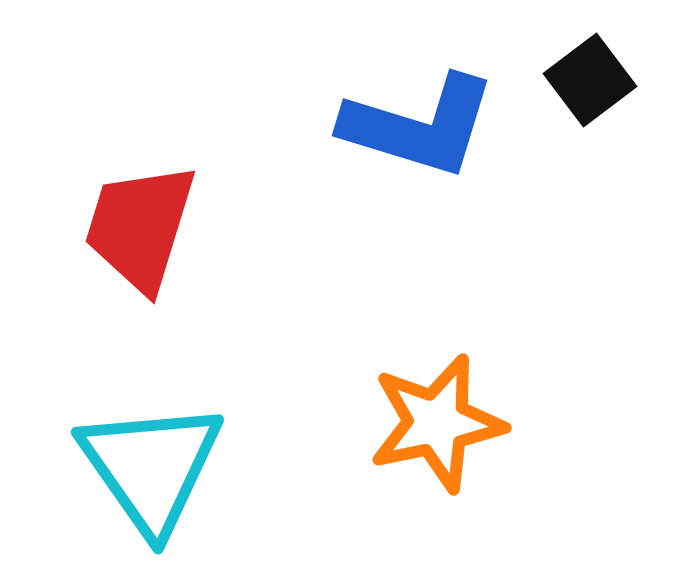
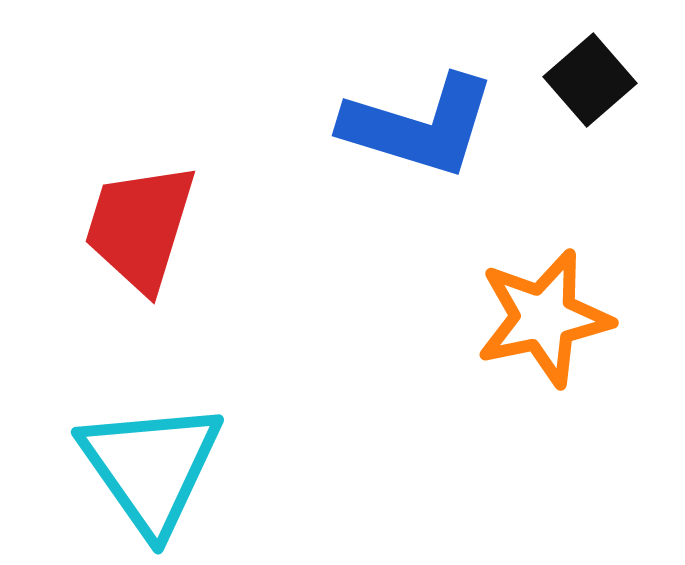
black square: rotated 4 degrees counterclockwise
orange star: moved 107 px right, 105 px up
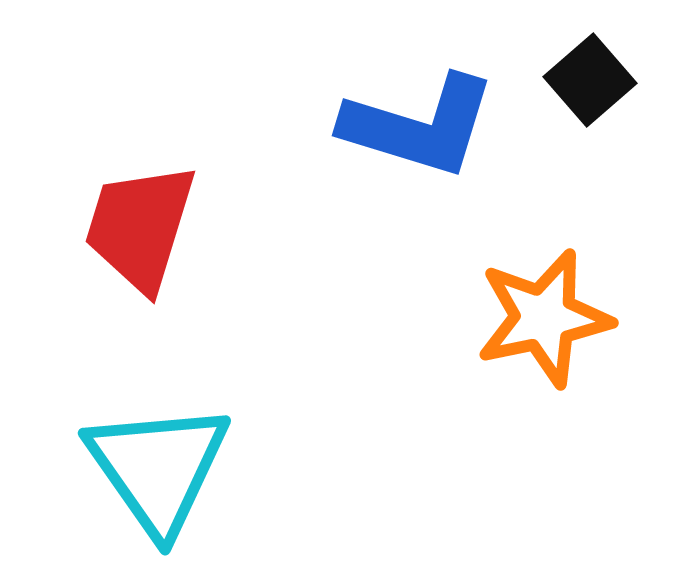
cyan triangle: moved 7 px right, 1 px down
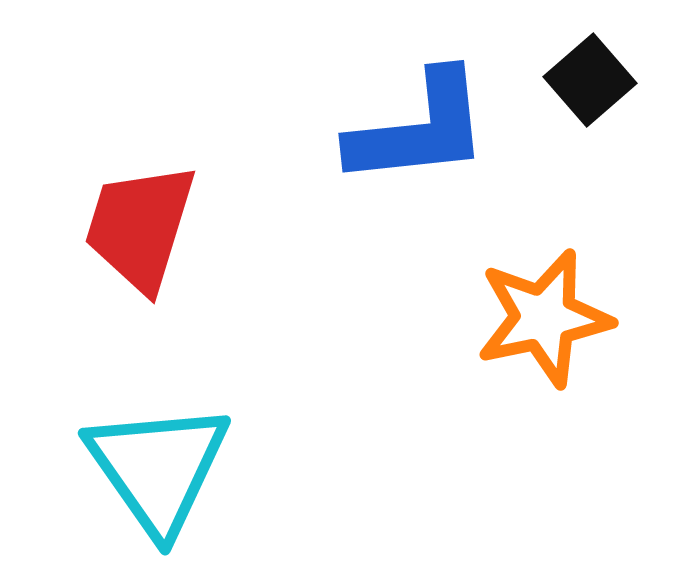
blue L-shape: moved 3 px down; rotated 23 degrees counterclockwise
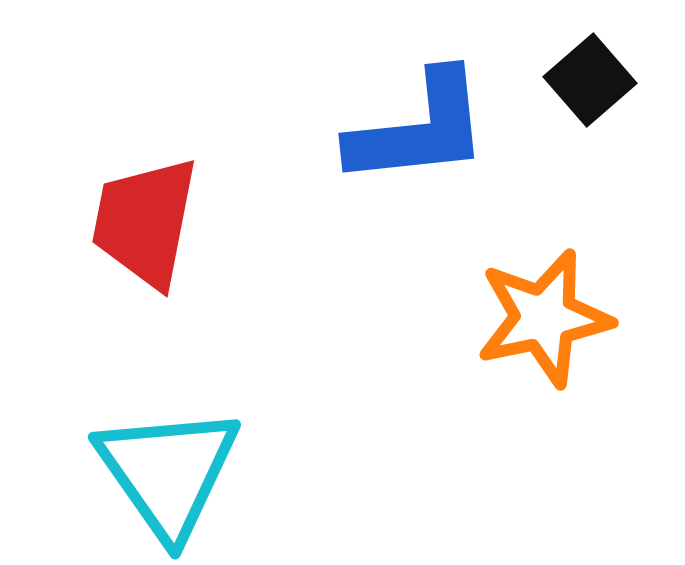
red trapezoid: moved 5 px right, 5 px up; rotated 6 degrees counterclockwise
cyan triangle: moved 10 px right, 4 px down
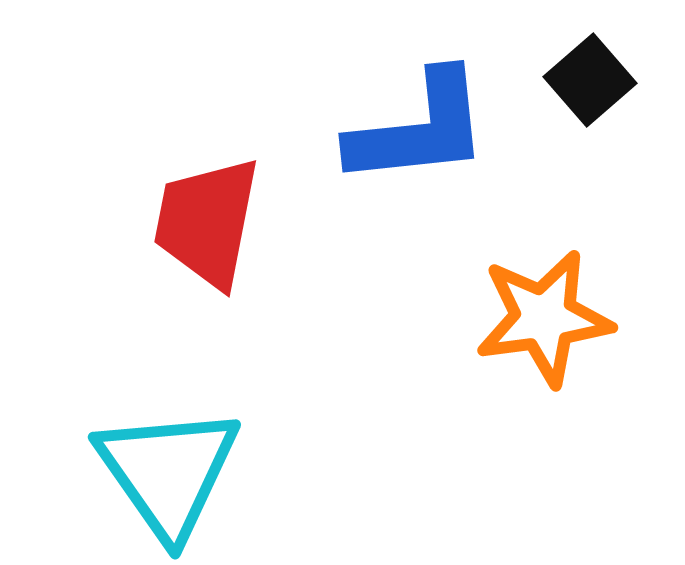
red trapezoid: moved 62 px right
orange star: rotated 4 degrees clockwise
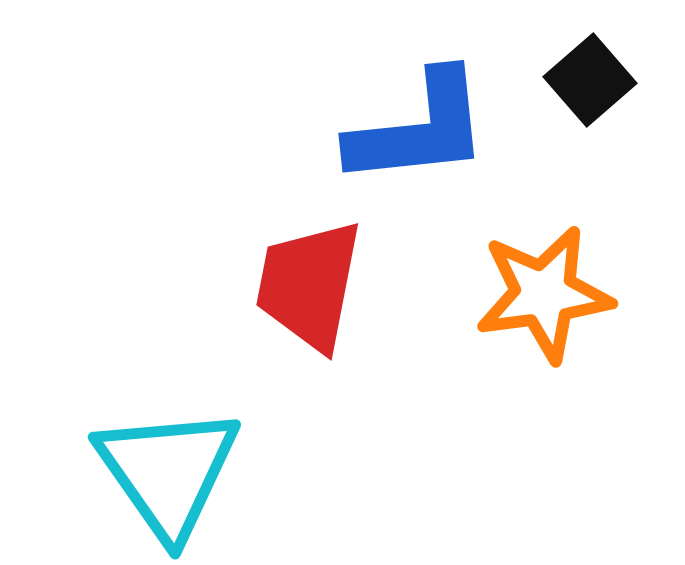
red trapezoid: moved 102 px right, 63 px down
orange star: moved 24 px up
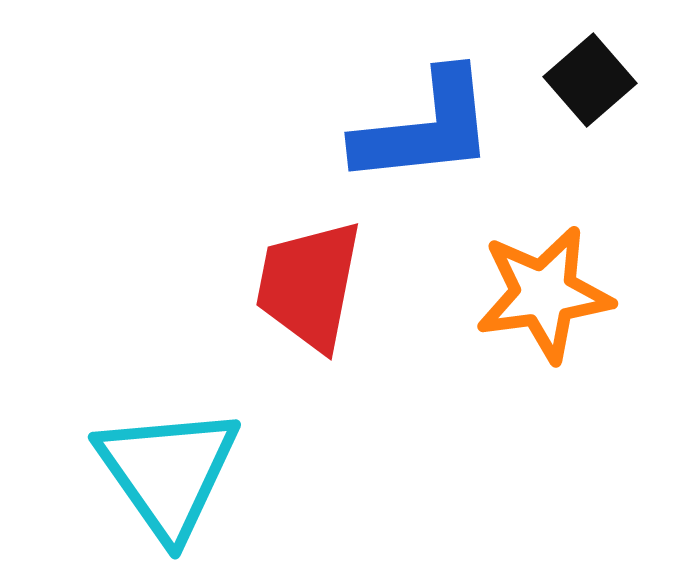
blue L-shape: moved 6 px right, 1 px up
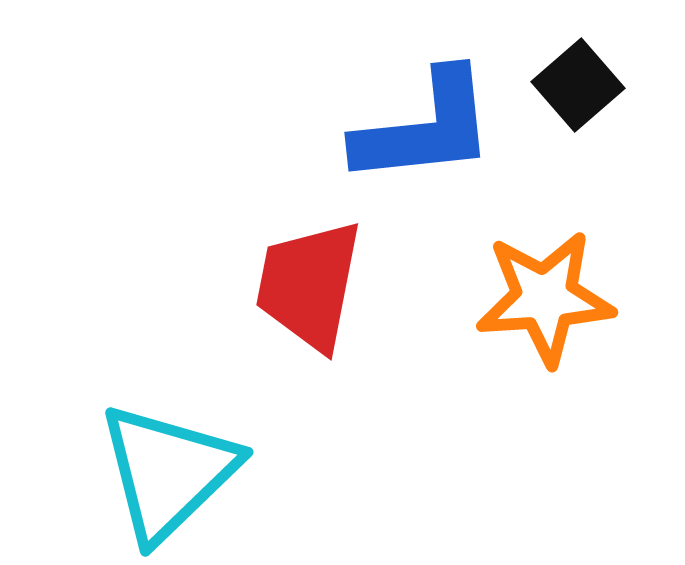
black square: moved 12 px left, 5 px down
orange star: moved 1 px right, 4 px down; rotated 4 degrees clockwise
cyan triangle: rotated 21 degrees clockwise
